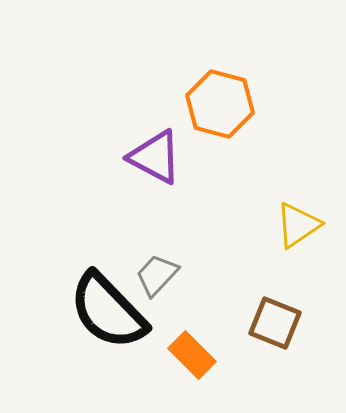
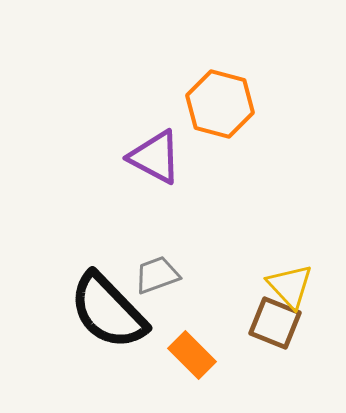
yellow triangle: moved 8 px left, 61 px down; rotated 39 degrees counterclockwise
gray trapezoid: rotated 27 degrees clockwise
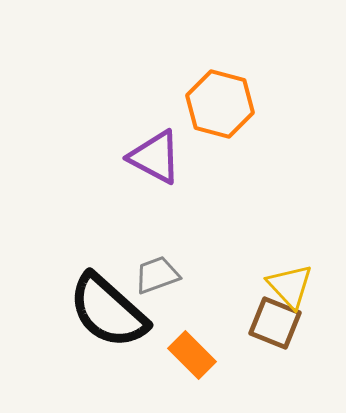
black semicircle: rotated 4 degrees counterclockwise
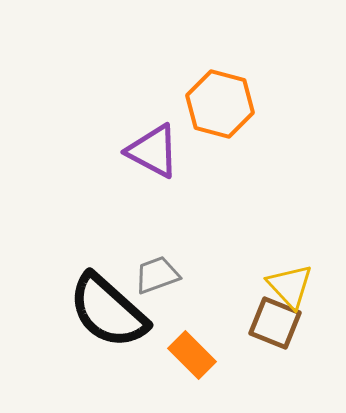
purple triangle: moved 2 px left, 6 px up
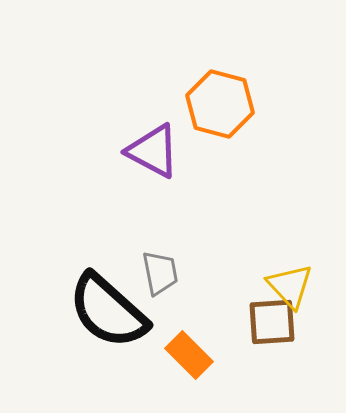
gray trapezoid: moved 3 px right, 2 px up; rotated 99 degrees clockwise
brown square: moved 3 px left, 1 px up; rotated 26 degrees counterclockwise
orange rectangle: moved 3 px left
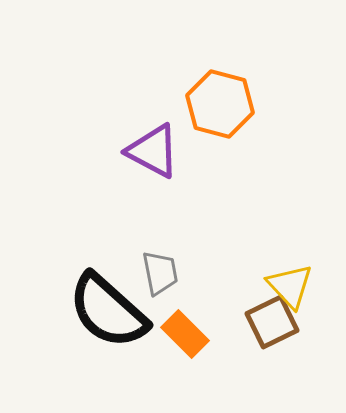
brown square: rotated 22 degrees counterclockwise
orange rectangle: moved 4 px left, 21 px up
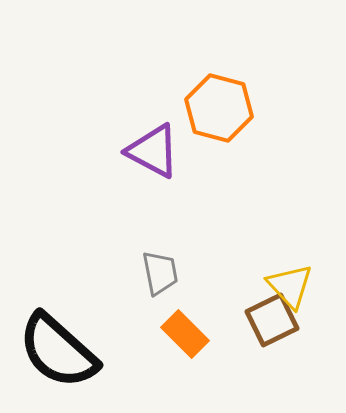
orange hexagon: moved 1 px left, 4 px down
black semicircle: moved 50 px left, 40 px down
brown square: moved 2 px up
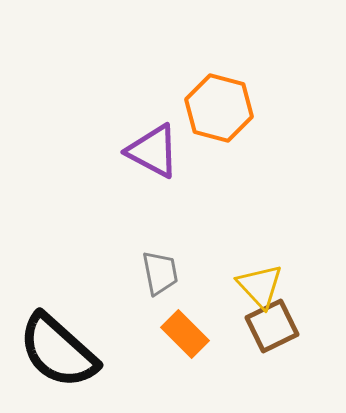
yellow triangle: moved 30 px left
brown square: moved 6 px down
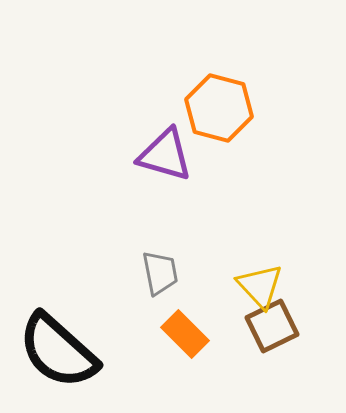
purple triangle: moved 12 px right, 4 px down; rotated 12 degrees counterclockwise
